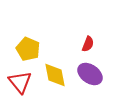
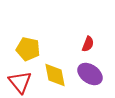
yellow pentagon: rotated 10 degrees counterclockwise
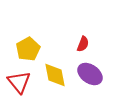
red semicircle: moved 5 px left
yellow pentagon: rotated 30 degrees clockwise
red triangle: moved 1 px left
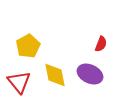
red semicircle: moved 18 px right
yellow pentagon: moved 3 px up
purple ellipse: rotated 10 degrees counterclockwise
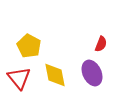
yellow pentagon: moved 1 px right; rotated 15 degrees counterclockwise
purple ellipse: moved 2 px right, 1 px up; rotated 40 degrees clockwise
red triangle: moved 4 px up
